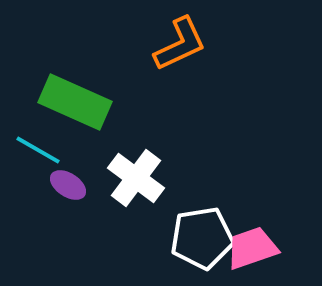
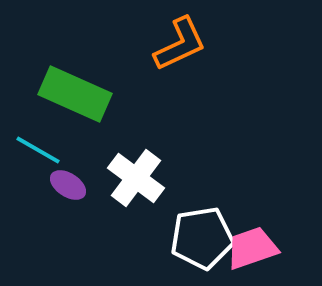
green rectangle: moved 8 px up
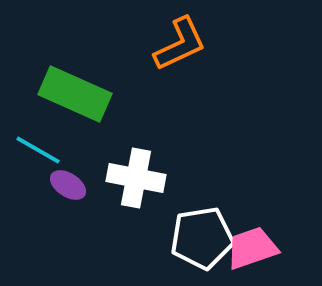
white cross: rotated 26 degrees counterclockwise
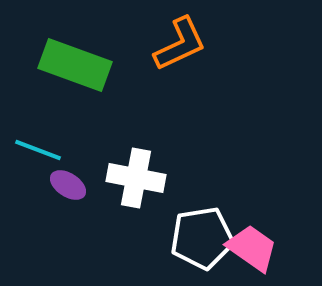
green rectangle: moved 29 px up; rotated 4 degrees counterclockwise
cyan line: rotated 9 degrees counterclockwise
pink trapezoid: rotated 54 degrees clockwise
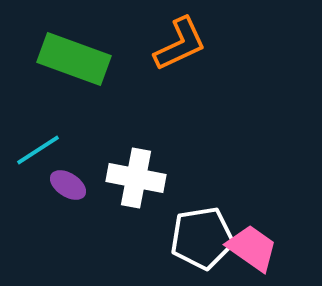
green rectangle: moved 1 px left, 6 px up
cyan line: rotated 54 degrees counterclockwise
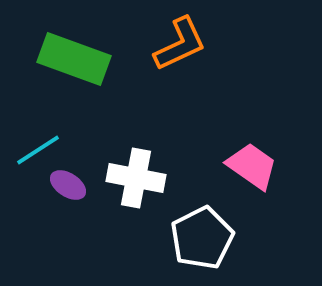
white pentagon: rotated 18 degrees counterclockwise
pink trapezoid: moved 82 px up
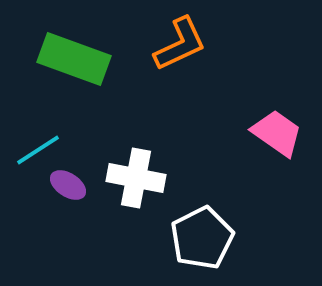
pink trapezoid: moved 25 px right, 33 px up
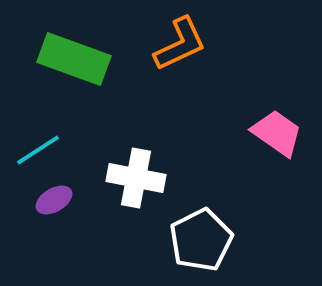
purple ellipse: moved 14 px left, 15 px down; rotated 63 degrees counterclockwise
white pentagon: moved 1 px left, 2 px down
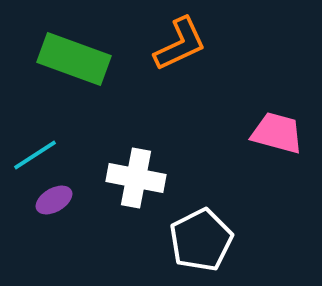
pink trapezoid: rotated 20 degrees counterclockwise
cyan line: moved 3 px left, 5 px down
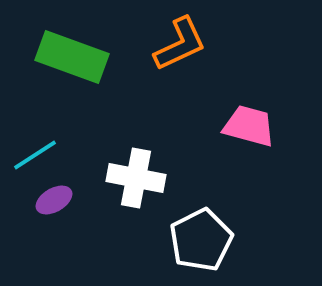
green rectangle: moved 2 px left, 2 px up
pink trapezoid: moved 28 px left, 7 px up
